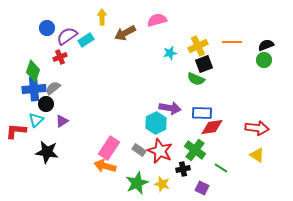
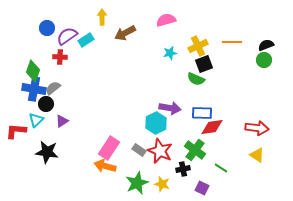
pink semicircle: moved 9 px right
red cross: rotated 24 degrees clockwise
blue cross: rotated 15 degrees clockwise
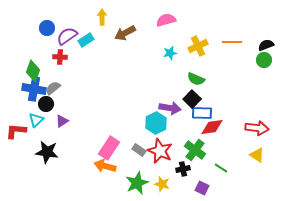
black square: moved 12 px left, 35 px down; rotated 24 degrees counterclockwise
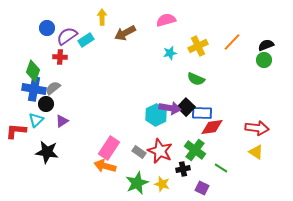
orange line: rotated 48 degrees counterclockwise
black square: moved 6 px left, 8 px down
cyan hexagon: moved 8 px up
gray rectangle: moved 2 px down
yellow triangle: moved 1 px left, 3 px up
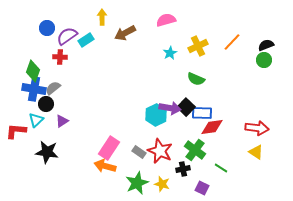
cyan star: rotated 16 degrees counterclockwise
